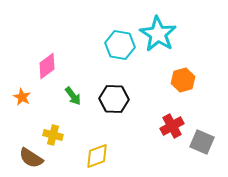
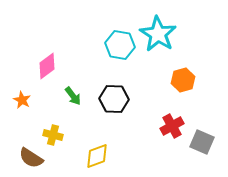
orange star: moved 3 px down
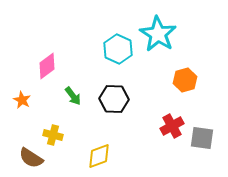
cyan hexagon: moved 2 px left, 4 px down; rotated 16 degrees clockwise
orange hexagon: moved 2 px right
gray square: moved 4 px up; rotated 15 degrees counterclockwise
yellow diamond: moved 2 px right
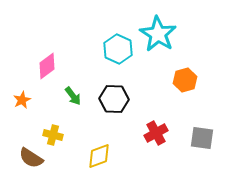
orange star: rotated 18 degrees clockwise
red cross: moved 16 px left, 7 px down
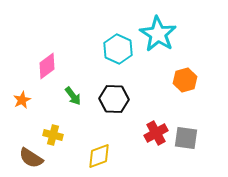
gray square: moved 16 px left
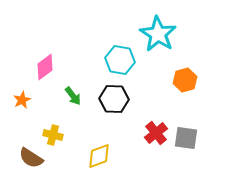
cyan hexagon: moved 2 px right, 11 px down; rotated 16 degrees counterclockwise
pink diamond: moved 2 px left, 1 px down
red cross: rotated 10 degrees counterclockwise
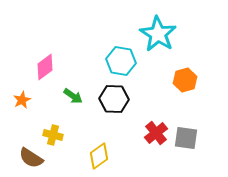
cyan hexagon: moved 1 px right, 1 px down
green arrow: rotated 18 degrees counterclockwise
yellow diamond: rotated 16 degrees counterclockwise
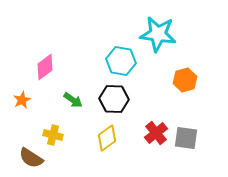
cyan star: rotated 24 degrees counterclockwise
green arrow: moved 4 px down
yellow diamond: moved 8 px right, 18 px up
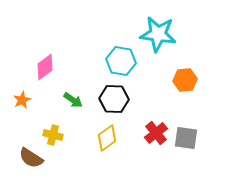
orange hexagon: rotated 10 degrees clockwise
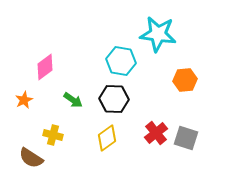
orange star: moved 2 px right
gray square: rotated 10 degrees clockwise
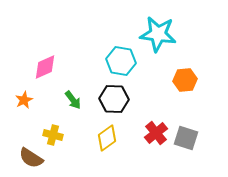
pink diamond: rotated 12 degrees clockwise
green arrow: rotated 18 degrees clockwise
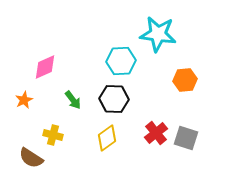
cyan hexagon: rotated 12 degrees counterclockwise
